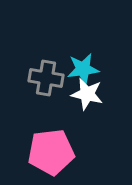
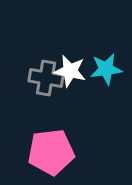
cyan star: moved 23 px right
white star: moved 17 px left, 23 px up
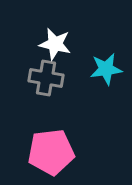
white star: moved 15 px left, 27 px up
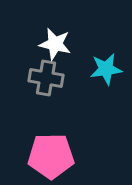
pink pentagon: moved 4 px down; rotated 6 degrees clockwise
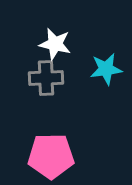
gray cross: rotated 12 degrees counterclockwise
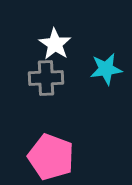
white star: rotated 20 degrees clockwise
pink pentagon: moved 1 px down; rotated 21 degrees clockwise
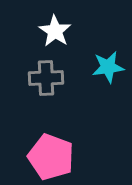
white star: moved 13 px up
cyan star: moved 2 px right, 2 px up
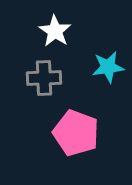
gray cross: moved 2 px left
pink pentagon: moved 25 px right, 24 px up
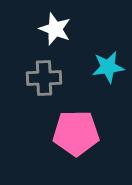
white star: moved 2 px up; rotated 12 degrees counterclockwise
pink pentagon: rotated 21 degrees counterclockwise
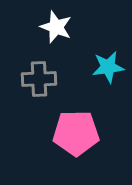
white star: moved 1 px right, 2 px up
gray cross: moved 5 px left, 1 px down
